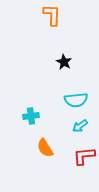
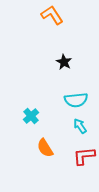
orange L-shape: rotated 35 degrees counterclockwise
cyan cross: rotated 35 degrees counterclockwise
cyan arrow: rotated 91 degrees clockwise
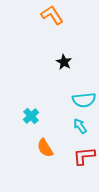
cyan semicircle: moved 8 px right
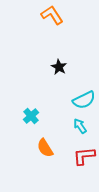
black star: moved 5 px left, 5 px down
cyan semicircle: rotated 20 degrees counterclockwise
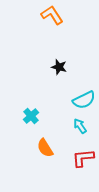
black star: rotated 14 degrees counterclockwise
red L-shape: moved 1 px left, 2 px down
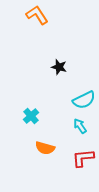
orange L-shape: moved 15 px left
orange semicircle: rotated 42 degrees counterclockwise
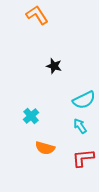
black star: moved 5 px left, 1 px up
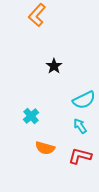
orange L-shape: rotated 105 degrees counterclockwise
black star: rotated 21 degrees clockwise
red L-shape: moved 3 px left, 2 px up; rotated 20 degrees clockwise
